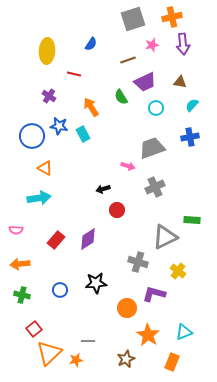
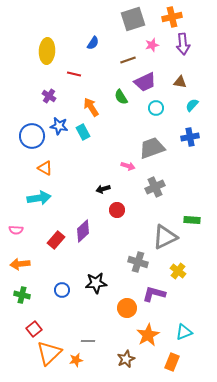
blue semicircle at (91, 44): moved 2 px right, 1 px up
cyan rectangle at (83, 134): moved 2 px up
purple diamond at (88, 239): moved 5 px left, 8 px up; rotated 10 degrees counterclockwise
blue circle at (60, 290): moved 2 px right
orange star at (148, 335): rotated 10 degrees clockwise
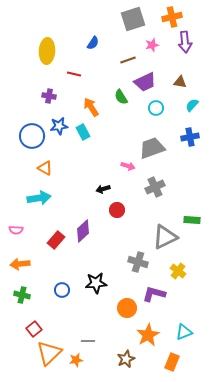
purple arrow at (183, 44): moved 2 px right, 2 px up
purple cross at (49, 96): rotated 24 degrees counterclockwise
blue star at (59, 126): rotated 18 degrees counterclockwise
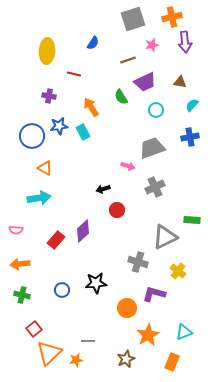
cyan circle at (156, 108): moved 2 px down
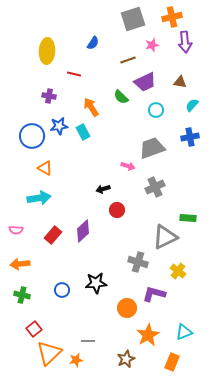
green semicircle at (121, 97): rotated 14 degrees counterclockwise
green rectangle at (192, 220): moved 4 px left, 2 px up
red rectangle at (56, 240): moved 3 px left, 5 px up
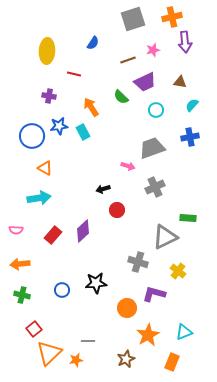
pink star at (152, 45): moved 1 px right, 5 px down
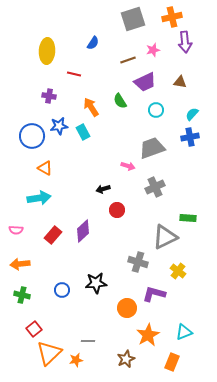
green semicircle at (121, 97): moved 1 px left, 4 px down; rotated 14 degrees clockwise
cyan semicircle at (192, 105): moved 9 px down
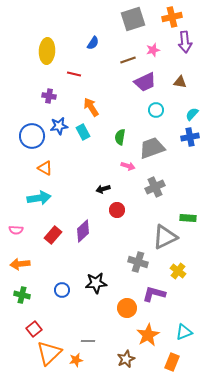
green semicircle at (120, 101): moved 36 px down; rotated 42 degrees clockwise
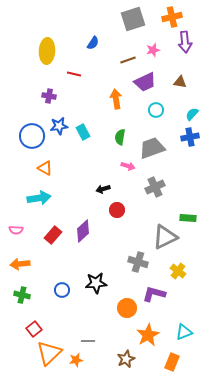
orange arrow at (91, 107): moved 25 px right, 8 px up; rotated 24 degrees clockwise
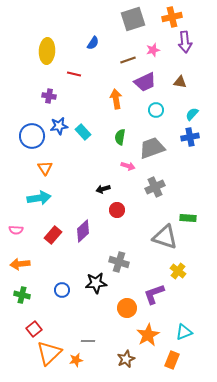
cyan rectangle at (83, 132): rotated 14 degrees counterclockwise
orange triangle at (45, 168): rotated 28 degrees clockwise
gray triangle at (165, 237): rotated 44 degrees clockwise
gray cross at (138, 262): moved 19 px left
purple L-shape at (154, 294): rotated 35 degrees counterclockwise
orange rectangle at (172, 362): moved 2 px up
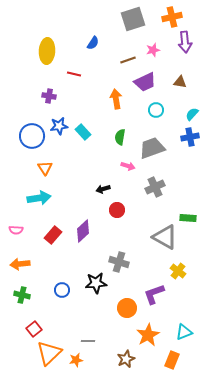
gray triangle at (165, 237): rotated 12 degrees clockwise
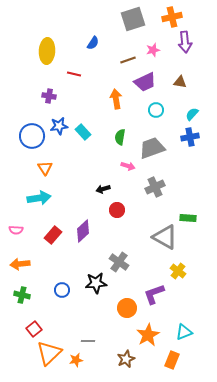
gray cross at (119, 262): rotated 18 degrees clockwise
